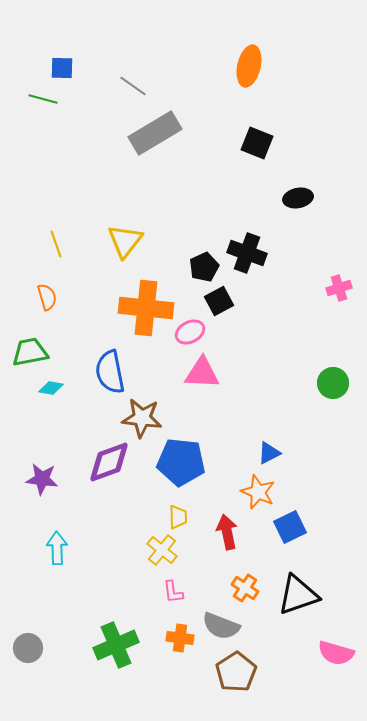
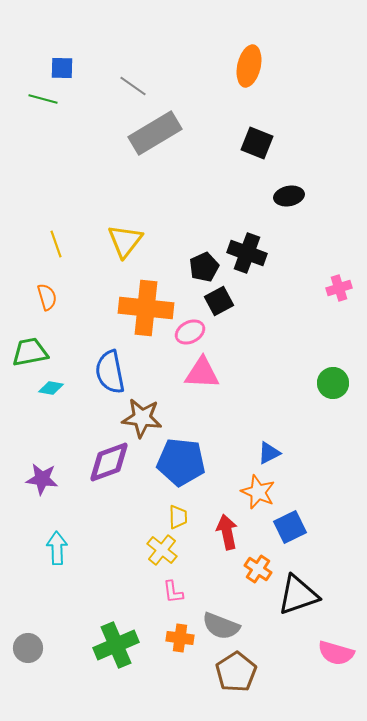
black ellipse at (298, 198): moved 9 px left, 2 px up
orange cross at (245, 588): moved 13 px right, 19 px up
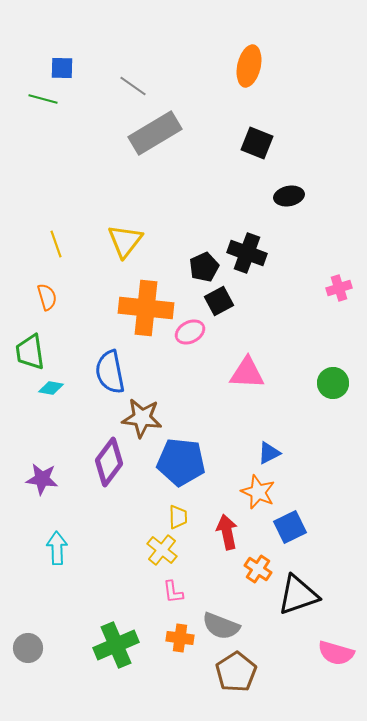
green trapezoid at (30, 352): rotated 87 degrees counterclockwise
pink triangle at (202, 373): moved 45 px right
purple diamond at (109, 462): rotated 33 degrees counterclockwise
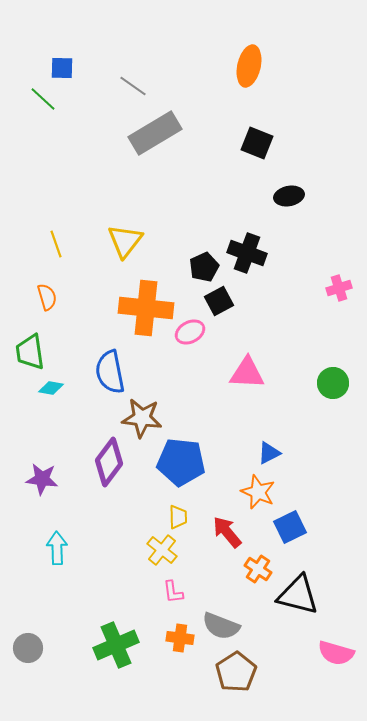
green line at (43, 99): rotated 28 degrees clockwise
red arrow at (227, 532): rotated 28 degrees counterclockwise
black triangle at (298, 595): rotated 33 degrees clockwise
